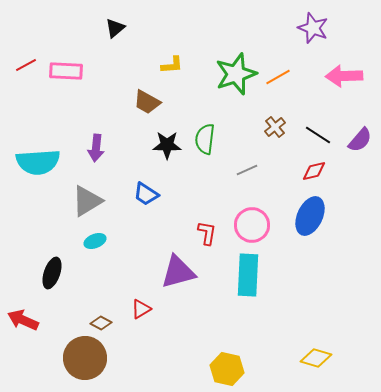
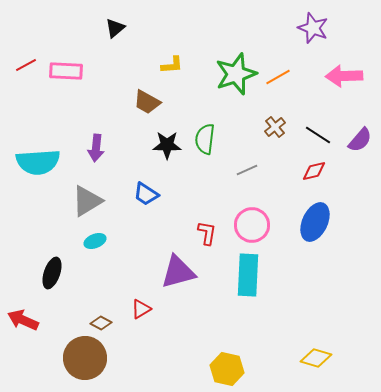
blue ellipse: moved 5 px right, 6 px down
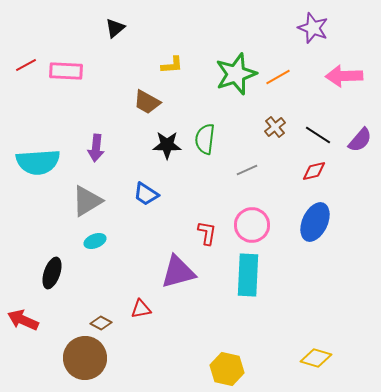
red triangle: rotated 20 degrees clockwise
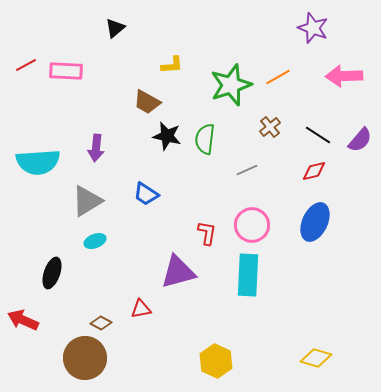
green star: moved 5 px left, 11 px down
brown cross: moved 5 px left
black star: moved 9 px up; rotated 12 degrees clockwise
yellow hexagon: moved 11 px left, 8 px up; rotated 12 degrees clockwise
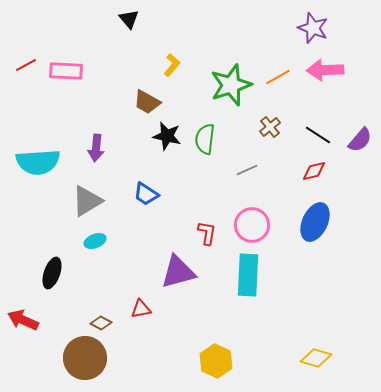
black triangle: moved 14 px right, 9 px up; rotated 30 degrees counterclockwise
yellow L-shape: rotated 45 degrees counterclockwise
pink arrow: moved 19 px left, 6 px up
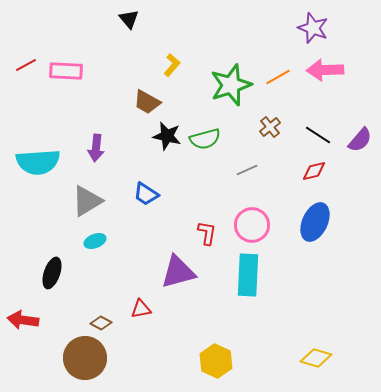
green semicircle: rotated 112 degrees counterclockwise
red arrow: rotated 16 degrees counterclockwise
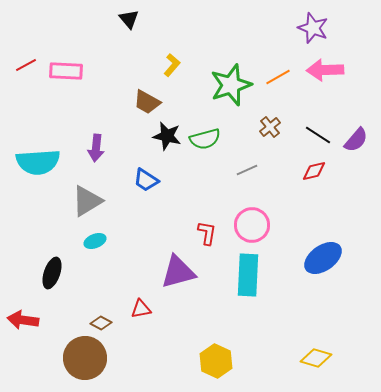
purple semicircle: moved 4 px left
blue trapezoid: moved 14 px up
blue ellipse: moved 8 px right, 36 px down; rotated 30 degrees clockwise
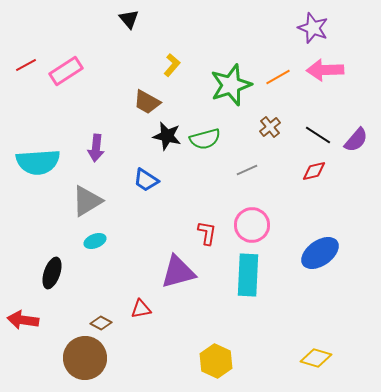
pink rectangle: rotated 36 degrees counterclockwise
blue ellipse: moved 3 px left, 5 px up
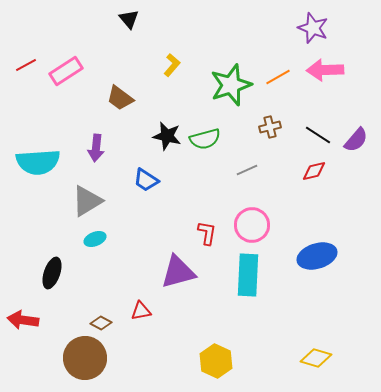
brown trapezoid: moved 27 px left, 4 px up; rotated 8 degrees clockwise
brown cross: rotated 25 degrees clockwise
cyan ellipse: moved 2 px up
blue ellipse: moved 3 px left, 3 px down; rotated 18 degrees clockwise
red triangle: moved 2 px down
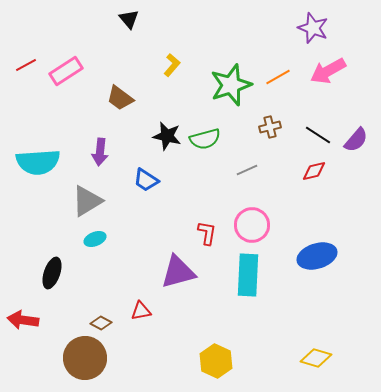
pink arrow: moved 3 px right, 1 px down; rotated 27 degrees counterclockwise
purple arrow: moved 4 px right, 4 px down
